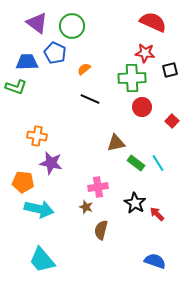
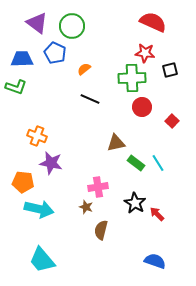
blue trapezoid: moved 5 px left, 3 px up
orange cross: rotated 12 degrees clockwise
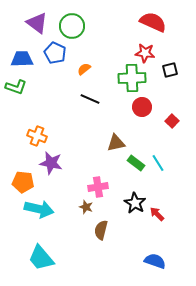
cyan trapezoid: moved 1 px left, 2 px up
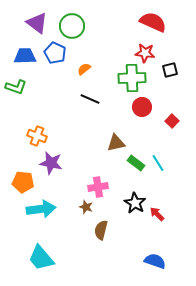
blue trapezoid: moved 3 px right, 3 px up
cyan arrow: moved 2 px right; rotated 20 degrees counterclockwise
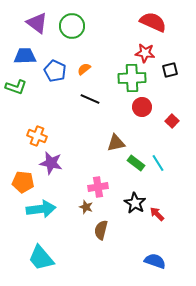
blue pentagon: moved 18 px down
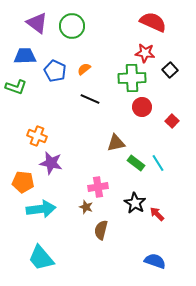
black square: rotated 28 degrees counterclockwise
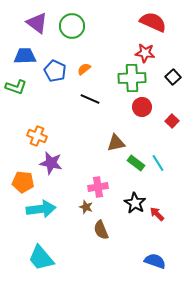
black square: moved 3 px right, 7 px down
brown semicircle: rotated 36 degrees counterclockwise
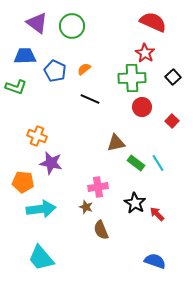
red star: rotated 24 degrees clockwise
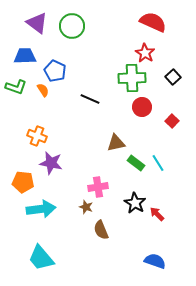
orange semicircle: moved 41 px left, 21 px down; rotated 96 degrees clockwise
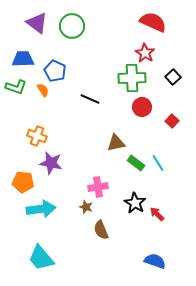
blue trapezoid: moved 2 px left, 3 px down
